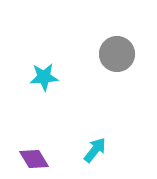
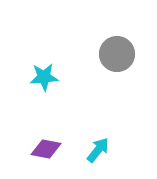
cyan arrow: moved 3 px right
purple diamond: moved 12 px right, 10 px up; rotated 48 degrees counterclockwise
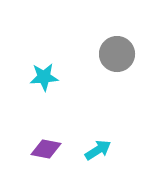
cyan arrow: rotated 20 degrees clockwise
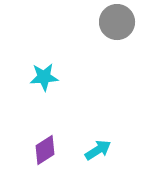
gray circle: moved 32 px up
purple diamond: moved 1 px left, 1 px down; rotated 44 degrees counterclockwise
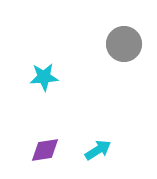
gray circle: moved 7 px right, 22 px down
purple diamond: rotated 24 degrees clockwise
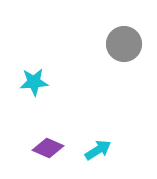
cyan star: moved 10 px left, 5 px down
purple diamond: moved 3 px right, 2 px up; rotated 32 degrees clockwise
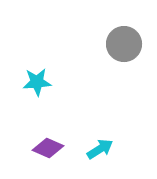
cyan star: moved 3 px right
cyan arrow: moved 2 px right, 1 px up
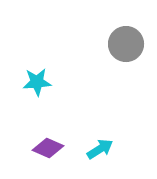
gray circle: moved 2 px right
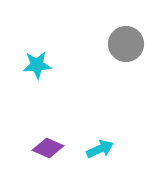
cyan star: moved 17 px up
cyan arrow: rotated 8 degrees clockwise
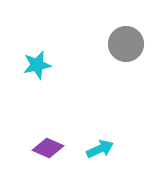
cyan star: rotated 8 degrees counterclockwise
